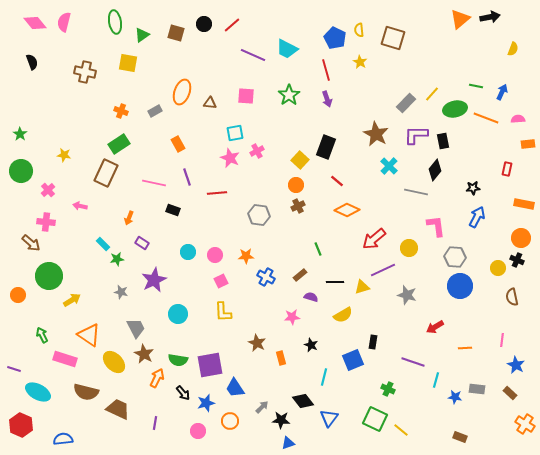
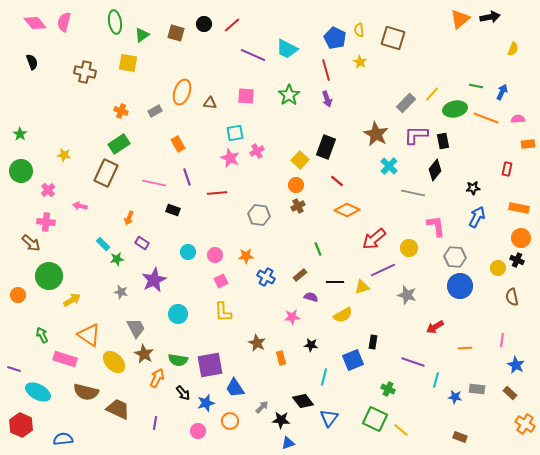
gray line at (416, 192): moved 3 px left, 1 px down
orange rectangle at (524, 204): moved 5 px left, 4 px down
black star at (311, 345): rotated 16 degrees counterclockwise
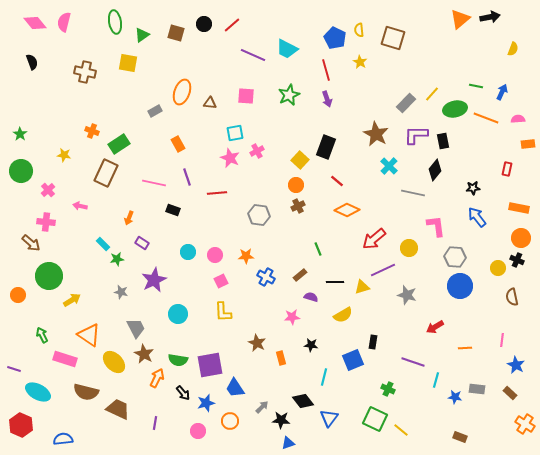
green star at (289, 95): rotated 10 degrees clockwise
orange cross at (121, 111): moved 29 px left, 20 px down
blue arrow at (477, 217): rotated 65 degrees counterclockwise
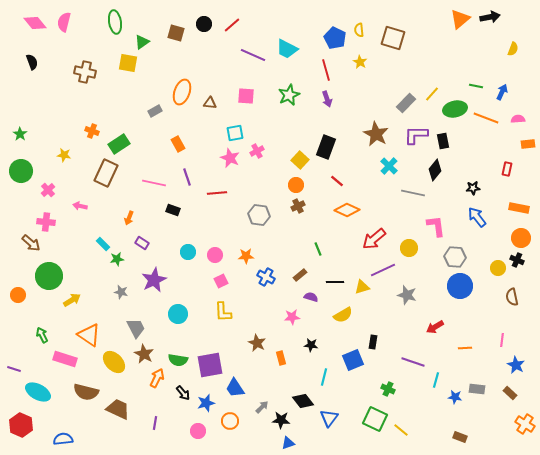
green triangle at (142, 35): moved 7 px down
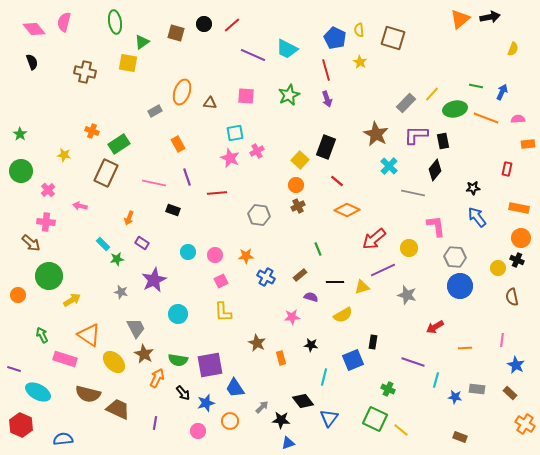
pink diamond at (35, 23): moved 1 px left, 6 px down
brown semicircle at (86, 392): moved 2 px right, 2 px down
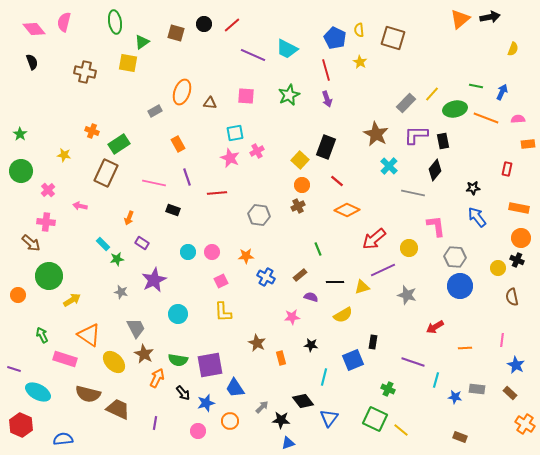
orange circle at (296, 185): moved 6 px right
pink circle at (215, 255): moved 3 px left, 3 px up
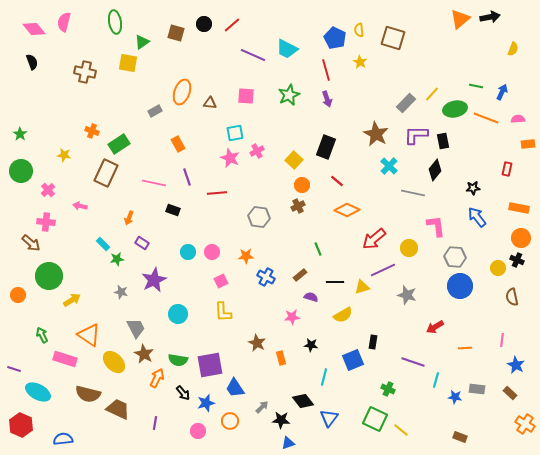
yellow square at (300, 160): moved 6 px left
gray hexagon at (259, 215): moved 2 px down
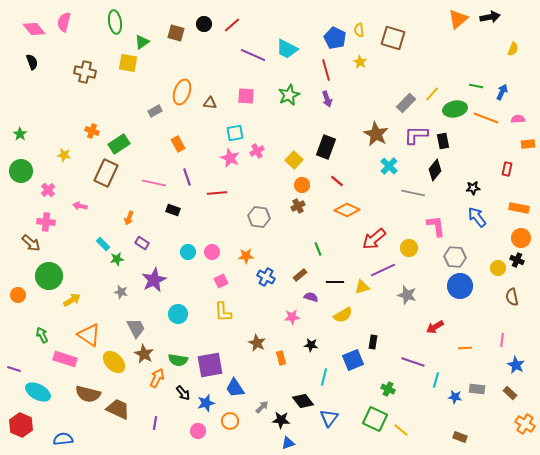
orange triangle at (460, 19): moved 2 px left
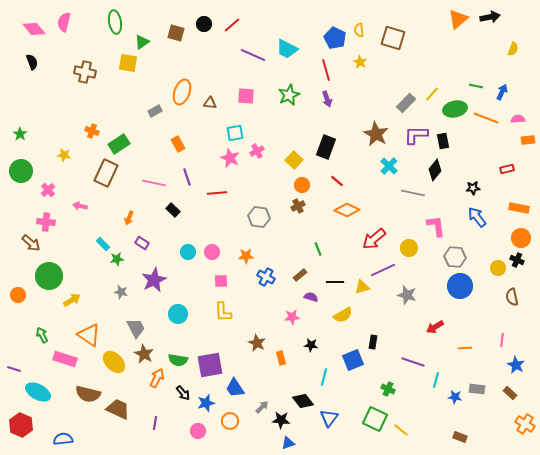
orange rectangle at (528, 144): moved 4 px up
red rectangle at (507, 169): rotated 64 degrees clockwise
black rectangle at (173, 210): rotated 24 degrees clockwise
pink square at (221, 281): rotated 24 degrees clockwise
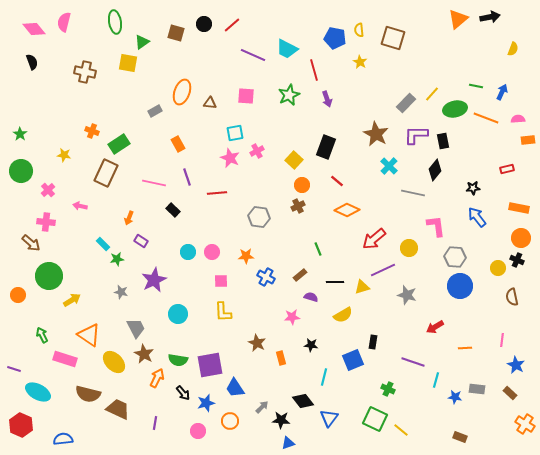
blue pentagon at (335, 38): rotated 15 degrees counterclockwise
red line at (326, 70): moved 12 px left
purple rectangle at (142, 243): moved 1 px left, 2 px up
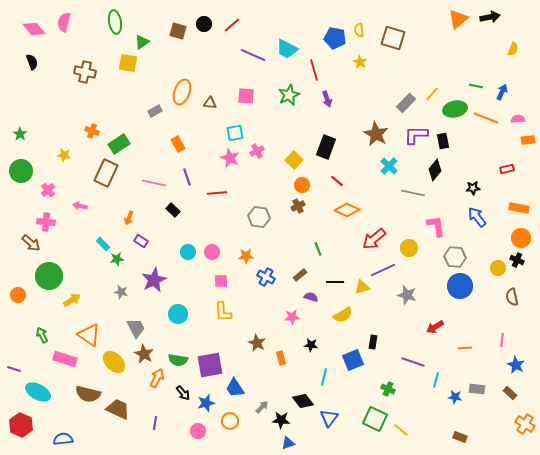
brown square at (176, 33): moved 2 px right, 2 px up
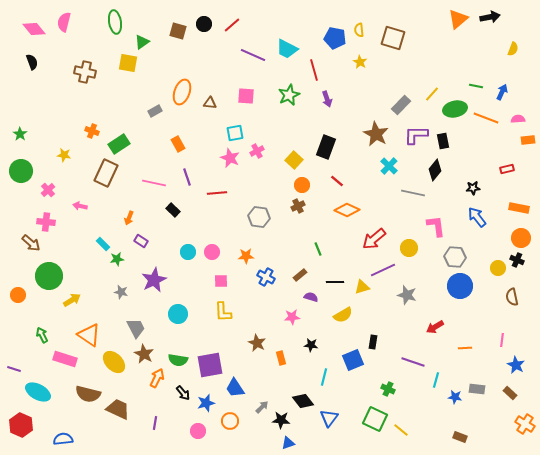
gray rectangle at (406, 103): moved 5 px left, 2 px down
